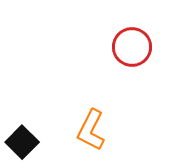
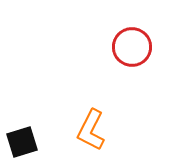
black square: rotated 28 degrees clockwise
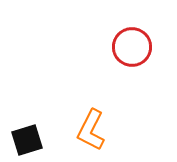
black square: moved 5 px right, 2 px up
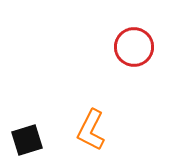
red circle: moved 2 px right
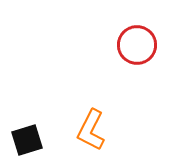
red circle: moved 3 px right, 2 px up
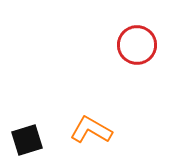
orange L-shape: rotated 93 degrees clockwise
